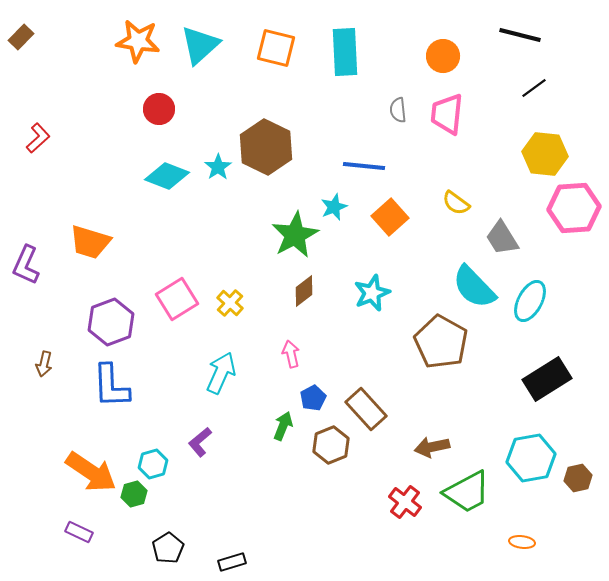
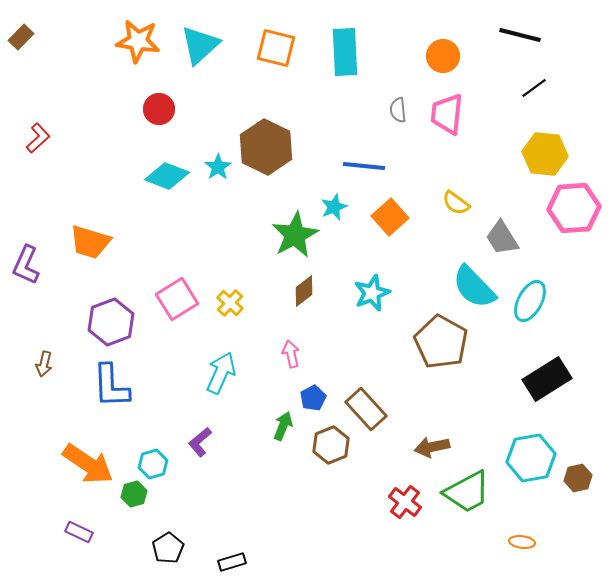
orange arrow at (91, 472): moved 3 px left, 8 px up
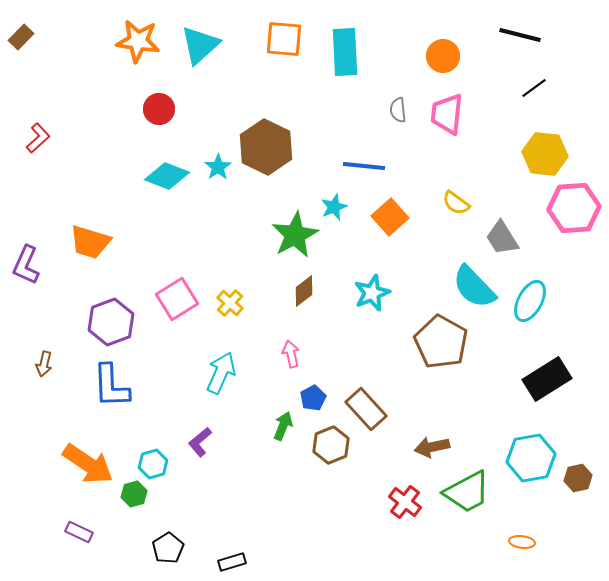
orange square at (276, 48): moved 8 px right, 9 px up; rotated 9 degrees counterclockwise
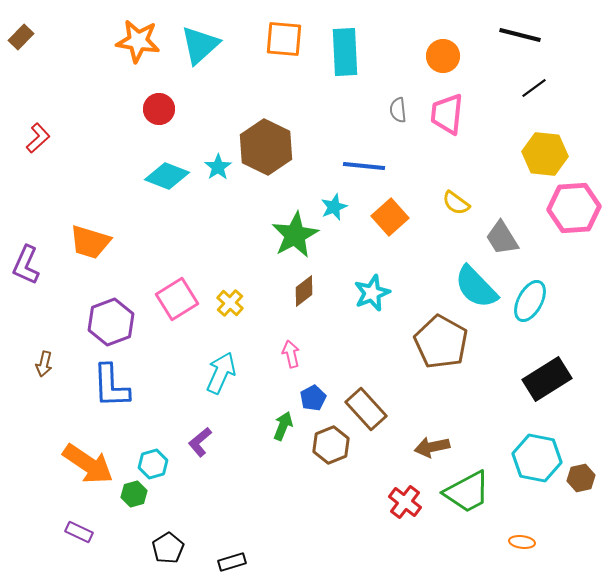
cyan semicircle at (474, 287): moved 2 px right
cyan hexagon at (531, 458): moved 6 px right; rotated 21 degrees clockwise
brown hexagon at (578, 478): moved 3 px right
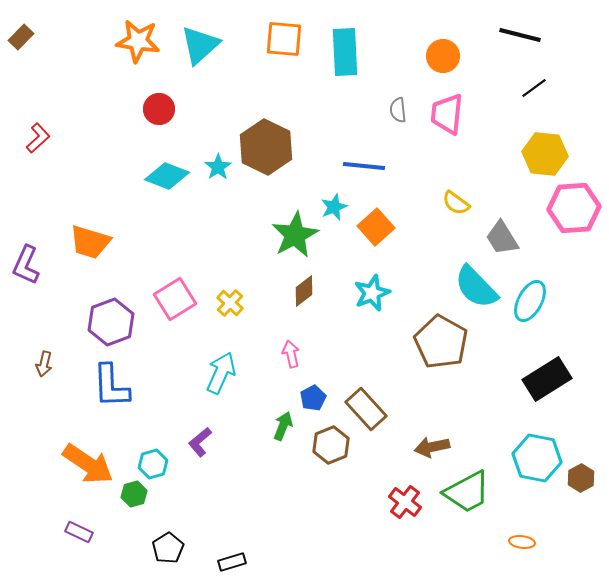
orange square at (390, 217): moved 14 px left, 10 px down
pink square at (177, 299): moved 2 px left
brown hexagon at (581, 478): rotated 16 degrees counterclockwise
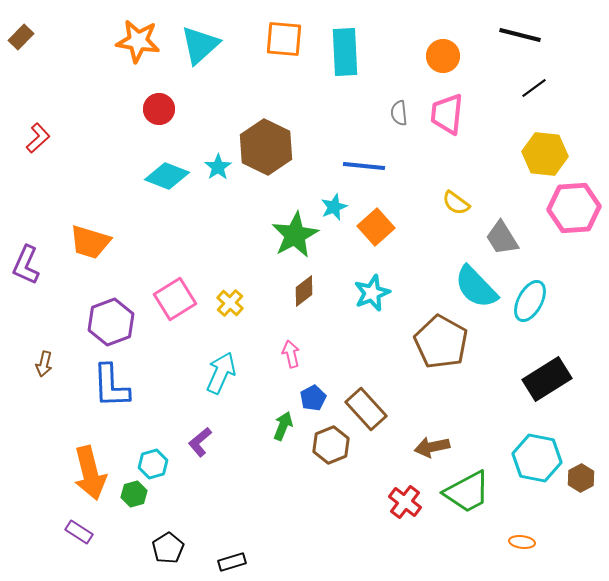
gray semicircle at (398, 110): moved 1 px right, 3 px down
orange arrow at (88, 464): moved 2 px right, 9 px down; rotated 42 degrees clockwise
purple rectangle at (79, 532): rotated 8 degrees clockwise
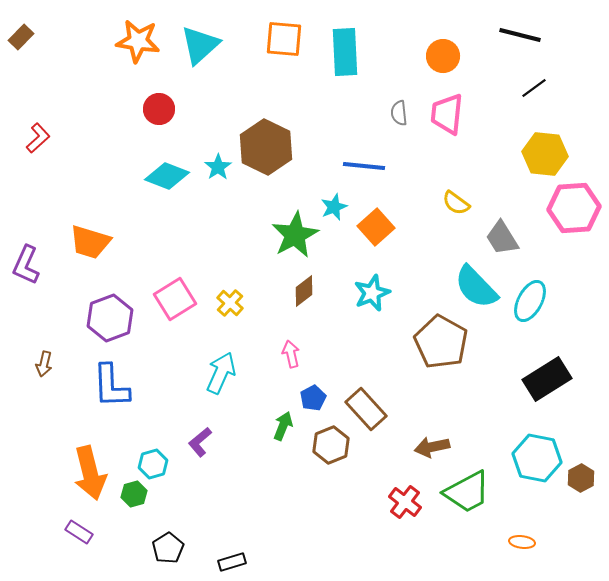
purple hexagon at (111, 322): moved 1 px left, 4 px up
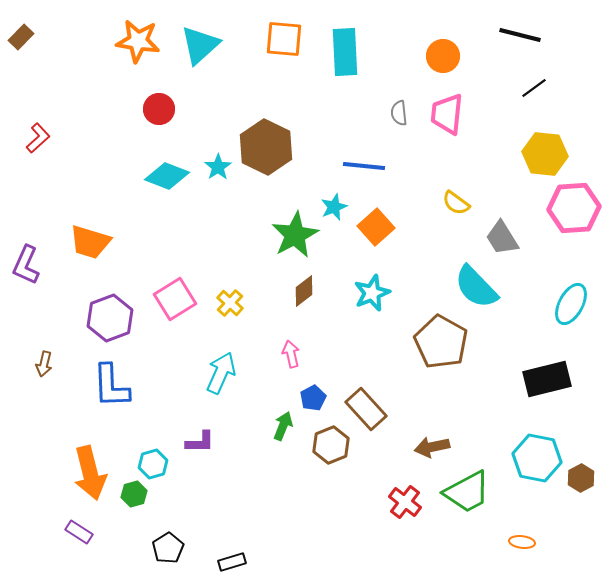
cyan ellipse at (530, 301): moved 41 px right, 3 px down
black rectangle at (547, 379): rotated 18 degrees clockwise
purple L-shape at (200, 442): rotated 140 degrees counterclockwise
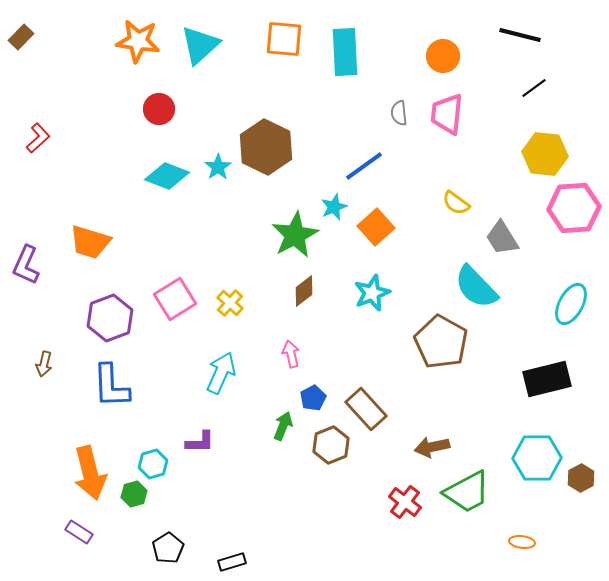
blue line at (364, 166): rotated 42 degrees counterclockwise
cyan hexagon at (537, 458): rotated 12 degrees counterclockwise
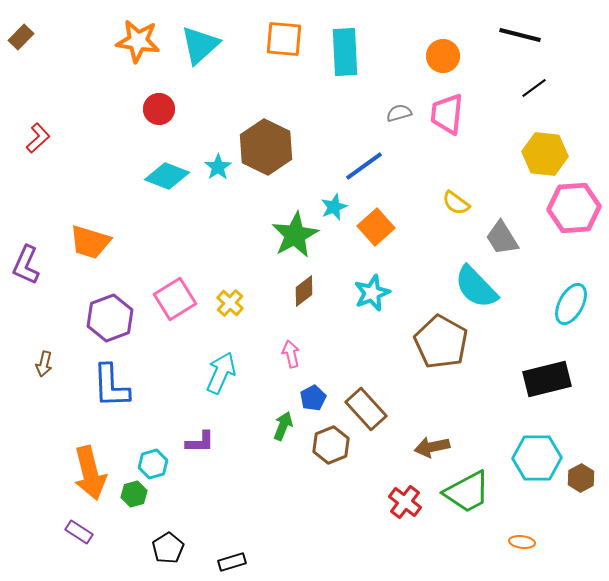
gray semicircle at (399, 113): rotated 80 degrees clockwise
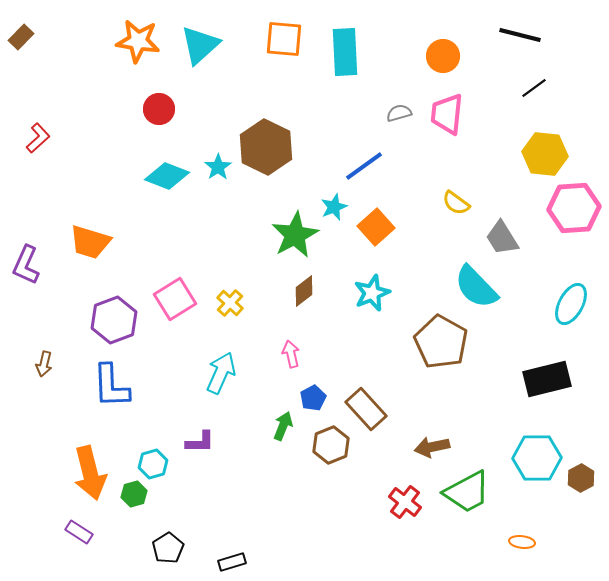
purple hexagon at (110, 318): moved 4 px right, 2 px down
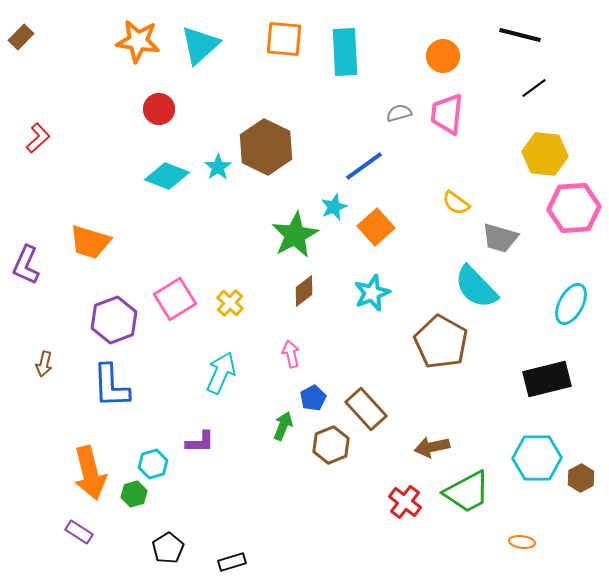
gray trapezoid at (502, 238): moved 2 px left; rotated 42 degrees counterclockwise
